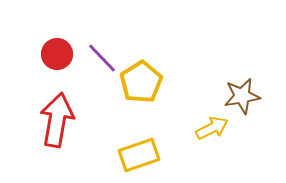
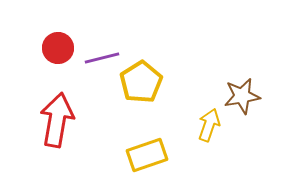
red circle: moved 1 px right, 6 px up
purple line: rotated 60 degrees counterclockwise
yellow arrow: moved 3 px left, 3 px up; rotated 44 degrees counterclockwise
yellow rectangle: moved 8 px right
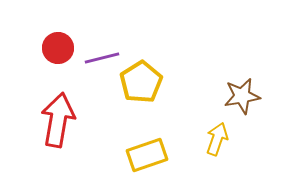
red arrow: moved 1 px right
yellow arrow: moved 8 px right, 14 px down
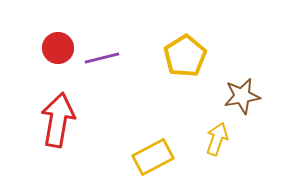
yellow pentagon: moved 44 px right, 26 px up
yellow rectangle: moved 6 px right, 2 px down; rotated 9 degrees counterclockwise
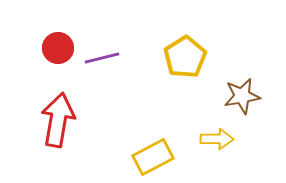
yellow pentagon: moved 1 px down
yellow arrow: rotated 72 degrees clockwise
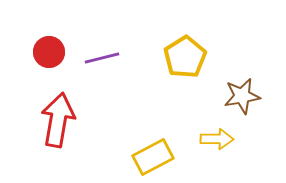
red circle: moved 9 px left, 4 px down
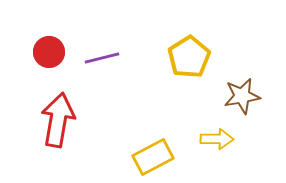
yellow pentagon: moved 4 px right
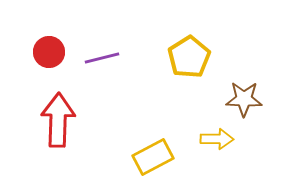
brown star: moved 2 px right, 3 px down; rotated 12 degrees clockwise
red arrow: rotated 8 degrees counterclockwise
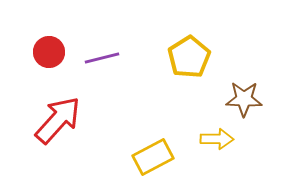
red arrow: rotated 40 degrees clockwise
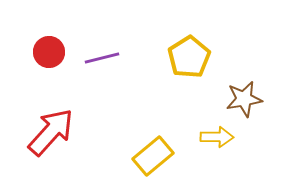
brown star: rotated 12 degrees counterclockwise
red arrow: moved 7 px left, 12 px down
yellow arrow: moved 2 px up
yellow rectangle: moved 1 px up; rotated 12 degrees counterclockwise
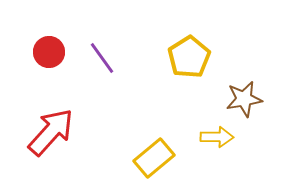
purple line: rotated 68 degrees clockwise
yellow rectangle: moved 1 px right, 2 px down
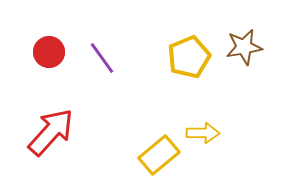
yellow pentagon: rotated 9 degrees clockwise
brown star: moved 52 px up
yellow arrow: moved 14 px left, 4 px up
yellow rectangle: moved 5 px right, 3 px up
